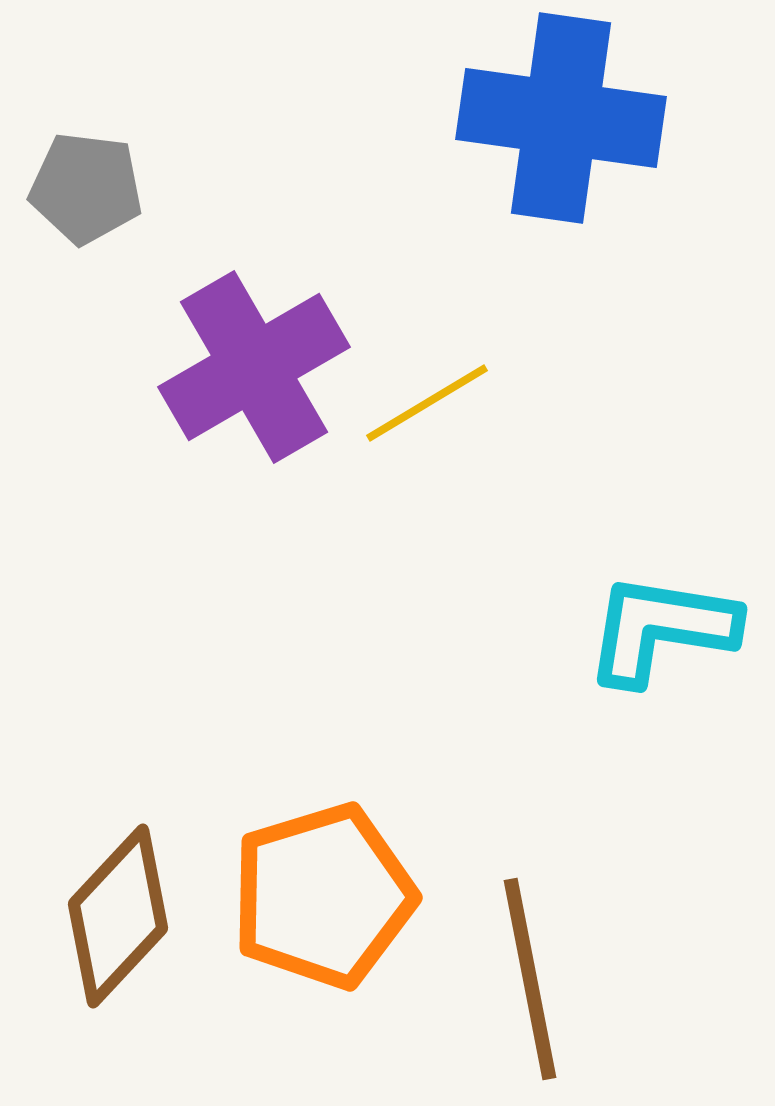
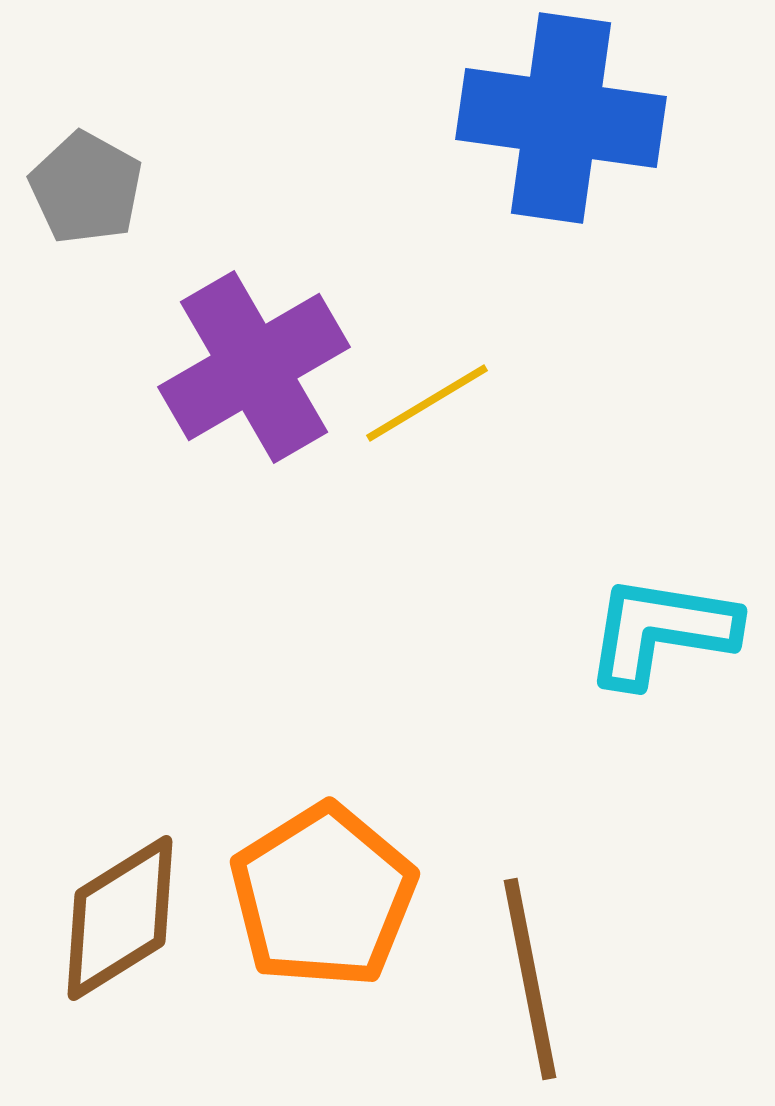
gray pentagon: rotated 22 degrees clockwise
cyan L-shape: moved 2 px down
orange pentagon: rotated 15 degrees counterclockwise
brown diamond: moved 2 px right, 2 px down; rotated 15 degrees clockwise
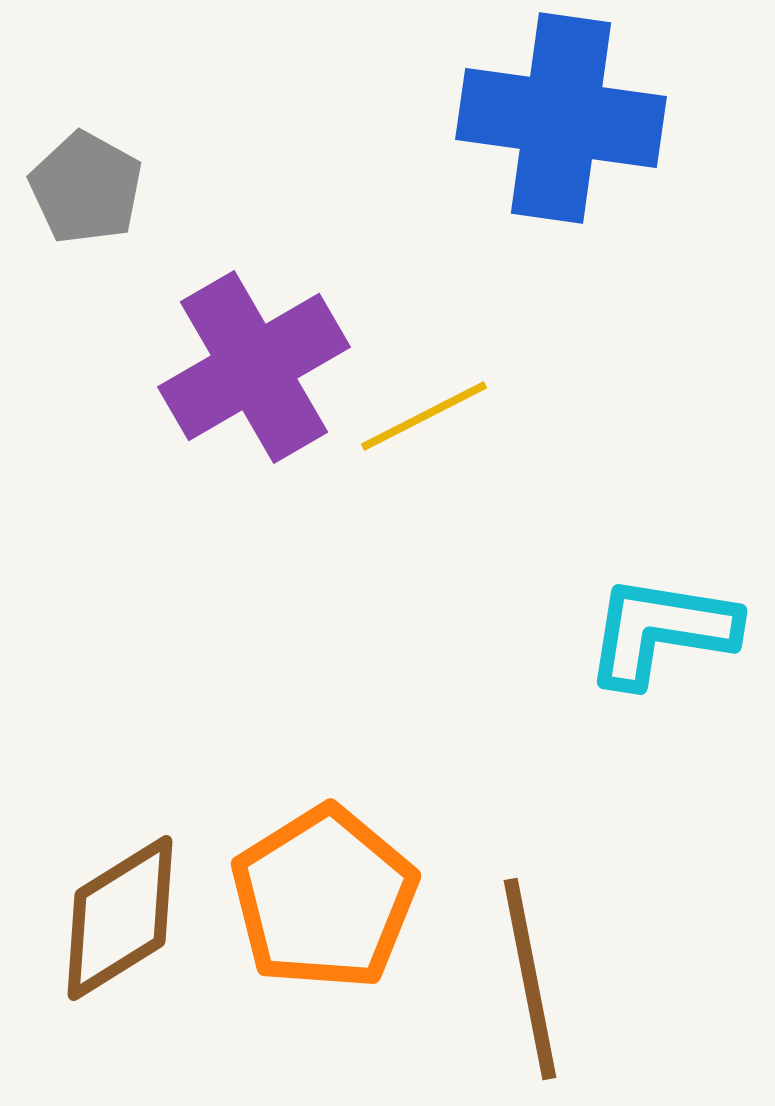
yellow line: moved 3 px left, 13 px down; rotated 4 degrees clockwise
orange pentagon: moved 1 px right, 2 px down
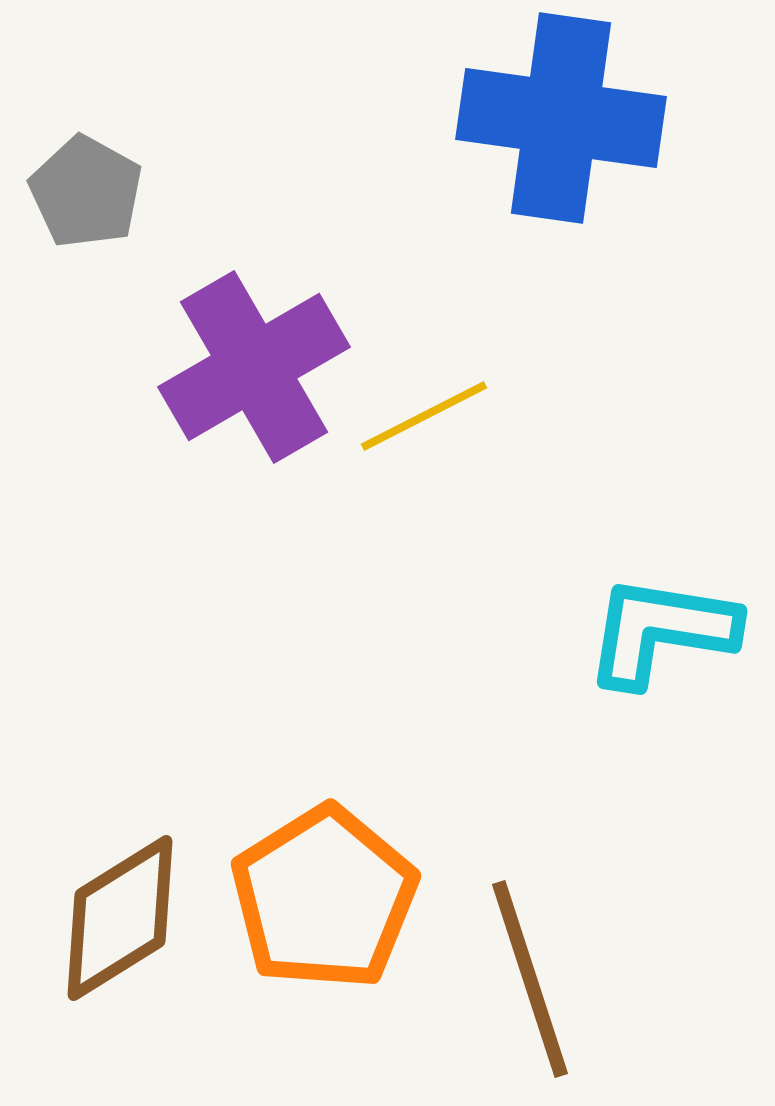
gray pentagon: moved 4 px down
brown line: rotated 7 degrees counterclockwise
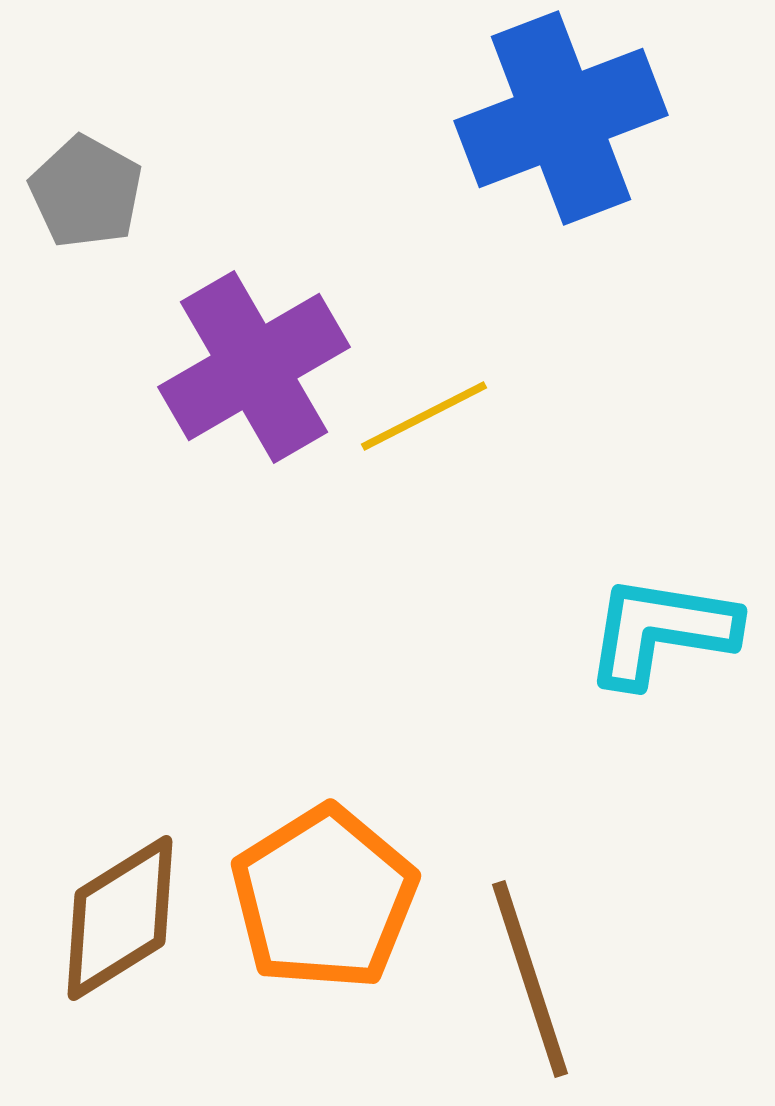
blue cross: rotated 29 degrees counterclockwise
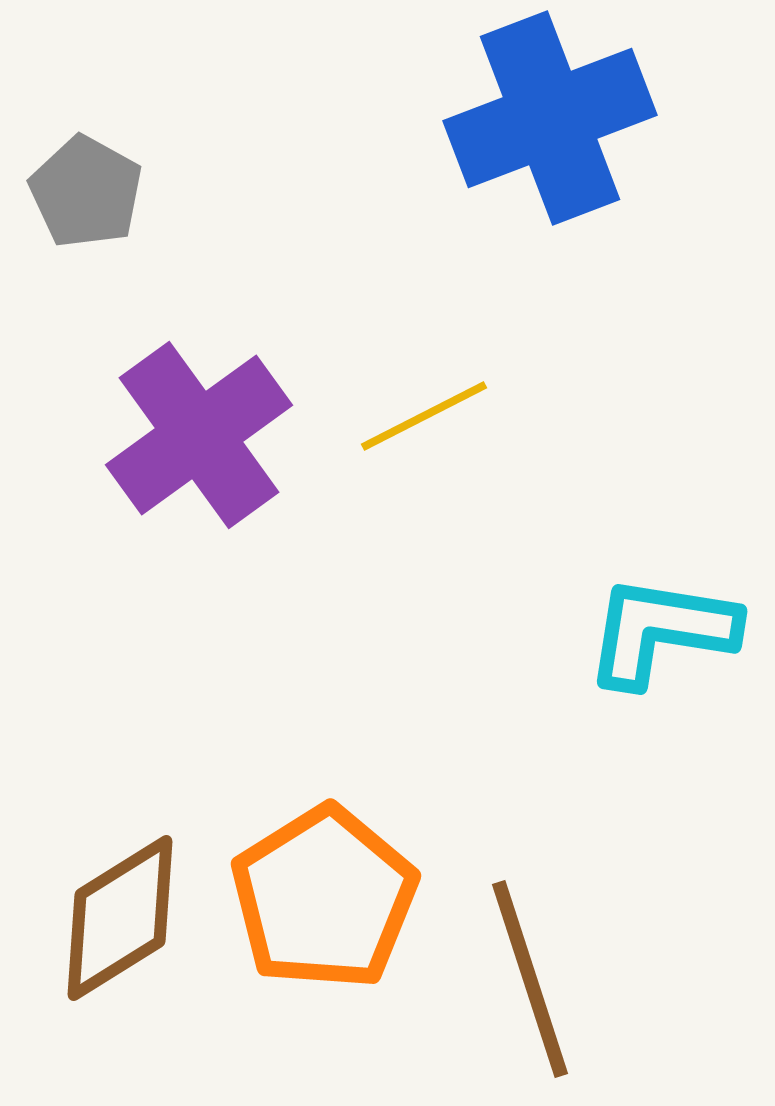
blue cross: moved 11 px left
purple cross: moved 55 px left, 68 px down; rotated 6 degrees counterclockwise
